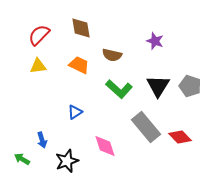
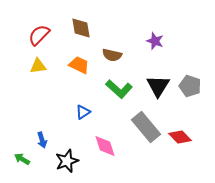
blue triangle: moved 8 px right
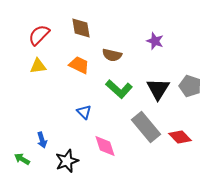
black triangle: moved 3 px down
blue triangle: moved 1 px right; rotated 42 degrees counterclockwise
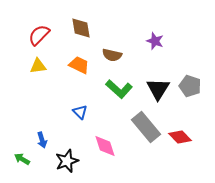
blue triangle: moved 4 px left
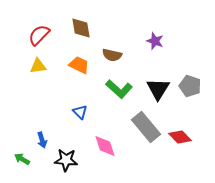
black star: moved 1 px left, 1 px up; rotated 25 degrees clockwise
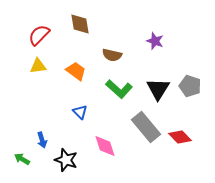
brown diamond: moved 1 px left, 4 px up
orange trapezoid: moved 3 px left, 6 px down; rotated 10 degrees clockwise
black star: rotated 15 degrees clockwise
